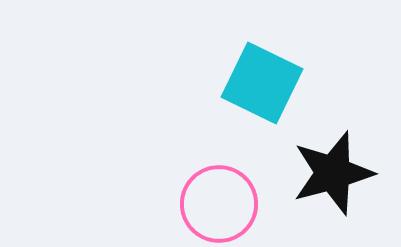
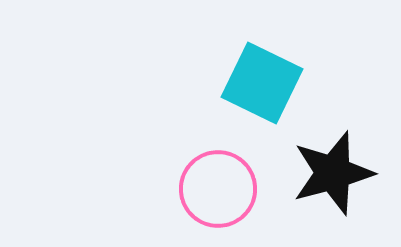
pink circle: moved 1 px left, 15 px up
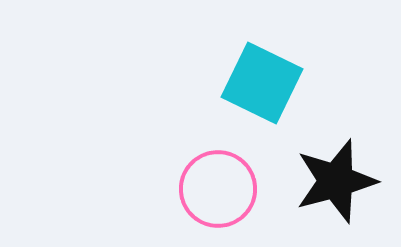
black star: moved 3 px right, 8 px down
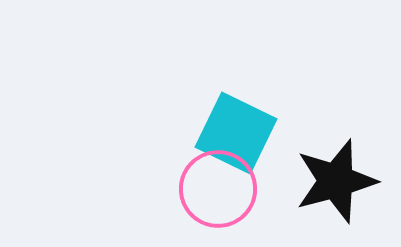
cyan square: moved 26 px left, 50 px down
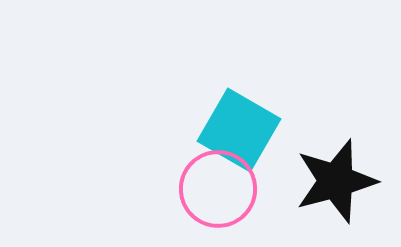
cyan square: moved 3 px right, 3 px up; rotated 4 degrees clockwise
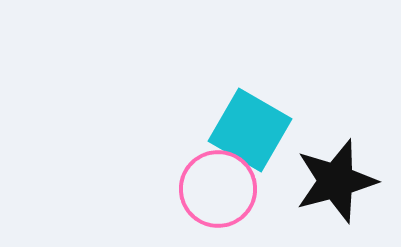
cyan square: moved 11 px right
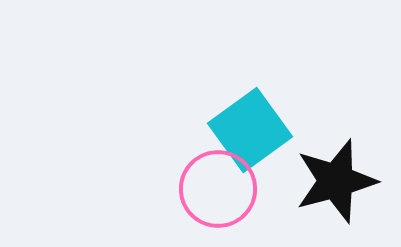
cyan square: rotated 24 degrees clockwise
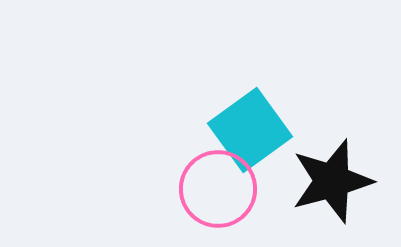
black star: moved 4 px left
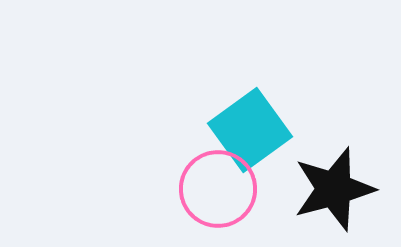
black star: moved 2 px right, 8 px down
